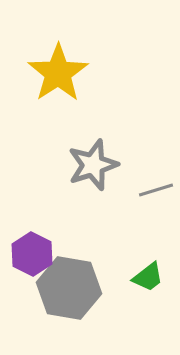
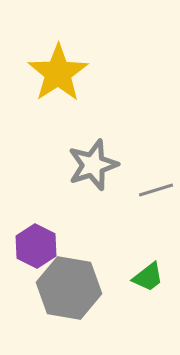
purple hexagon: moved 4 px right, 8 px up
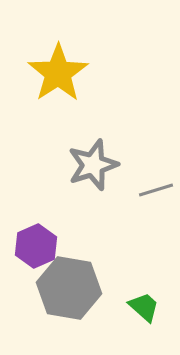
purple hexagon: rotated 9 degrees clockwise
green trapezoid: moved 4 px left, 30 px down; rotated 100 degrees counterclockwise
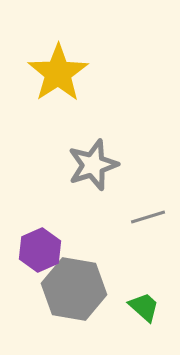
gray line: moved 8 px left, 27 px down
purple hexagon: moved 4 px right, 4 px down
gray hexagon: moved 5 px right, 1 px down
